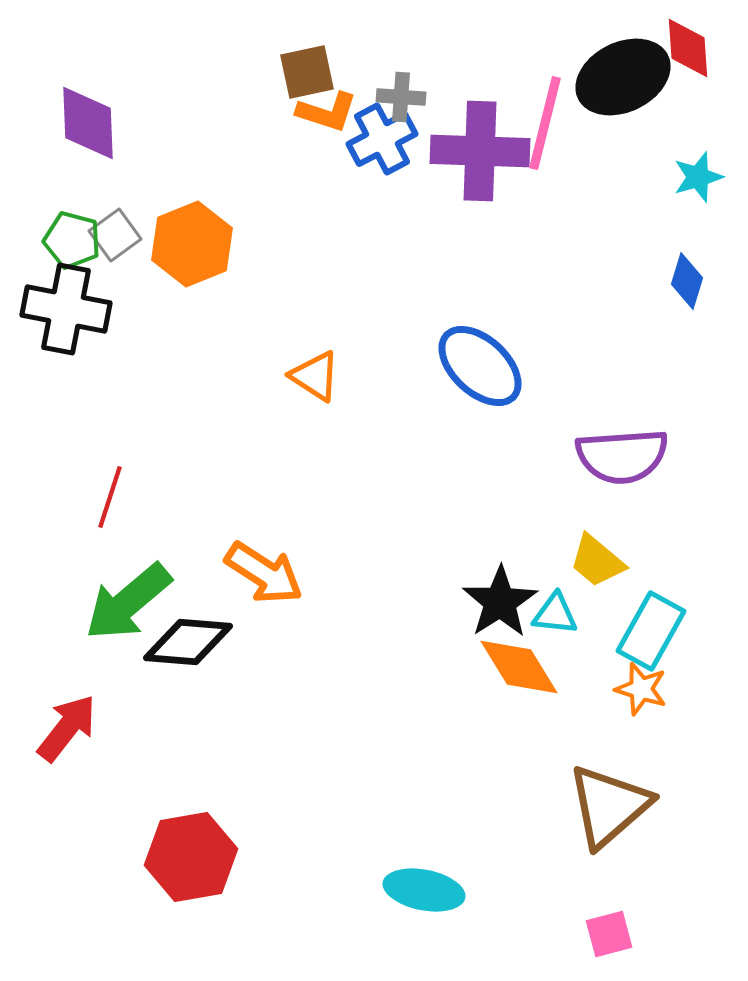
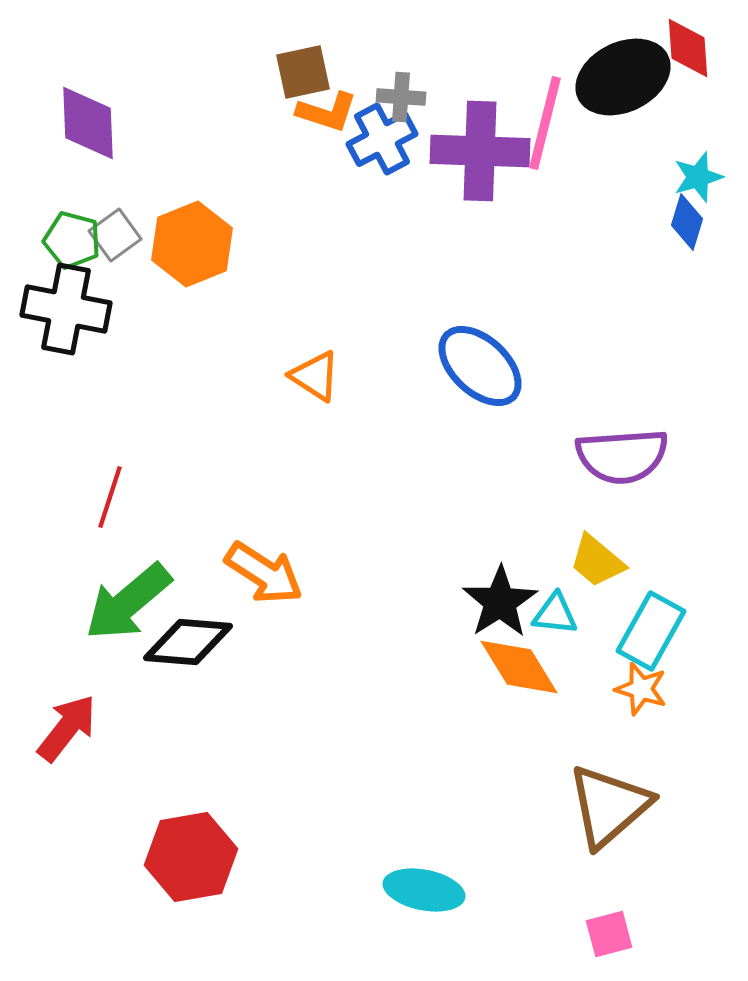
brown square: moved 4 px left
blue diamond: moved 59 px up
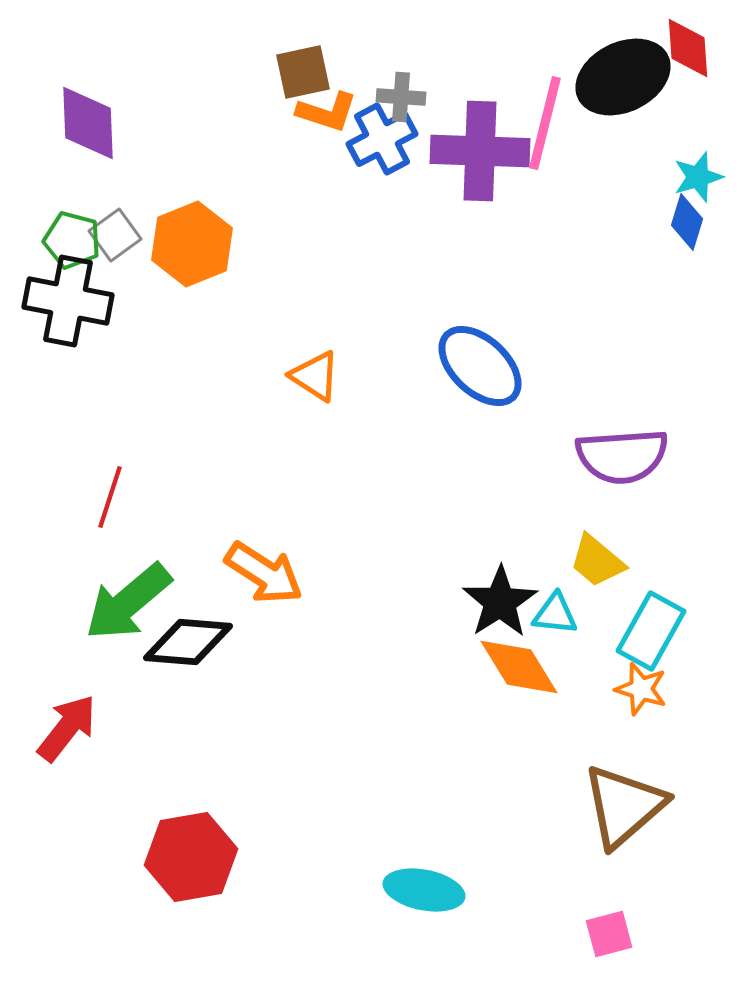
black cross: moved 2 px right, 8 px up
brown triangle: moved 15 px right
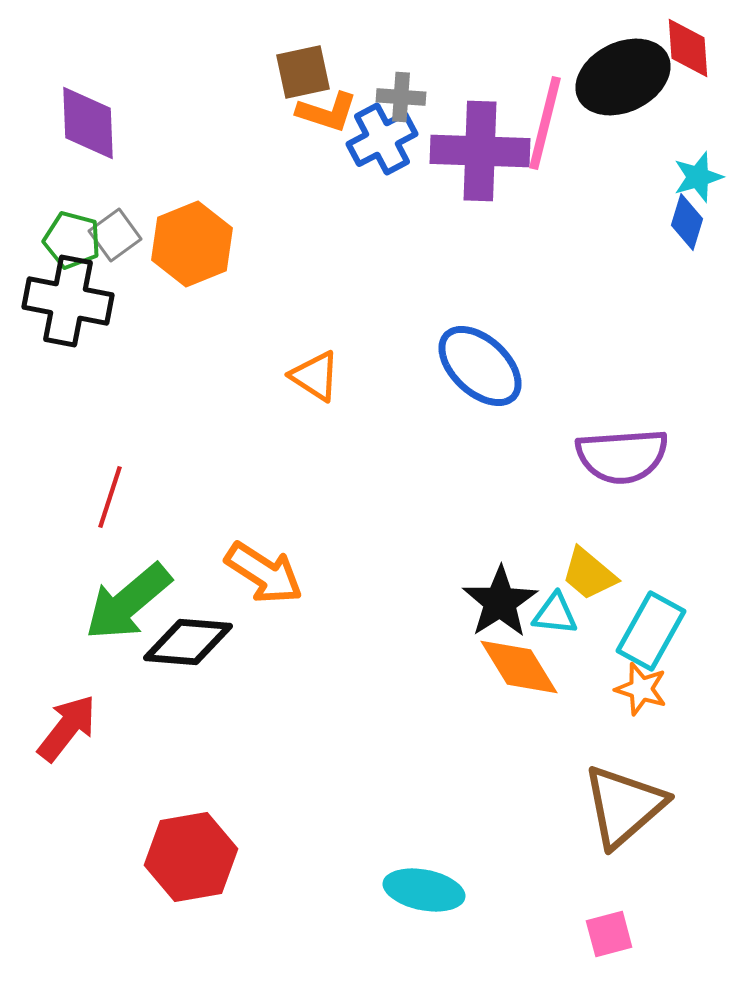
yellow trapezoid: moved 8 px left, 13 px down
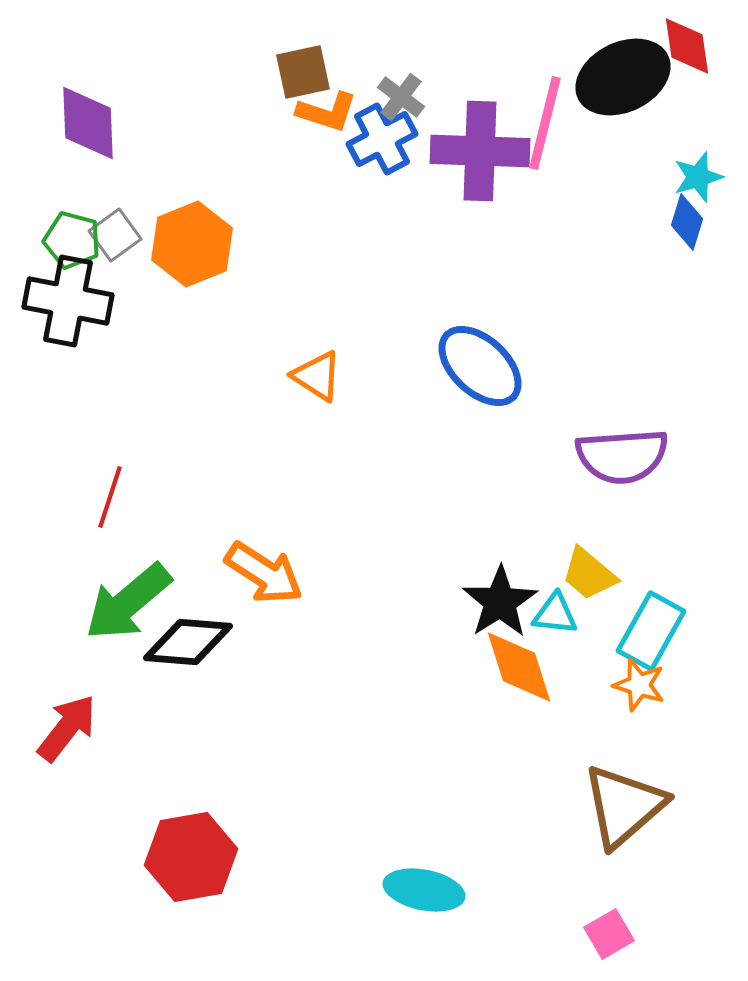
red diamond: moved 1 px left, 2 px up; rotated 4 degrees counterclockwise
gray cross: rotated 33 degrees clockwise
orange triangle: moved 2 px right
orange diamond: rotated 14 degrees clockwise
orange star: moved 2 px left, 4 px up
pink square: rotated 15 degrees counterclockwise
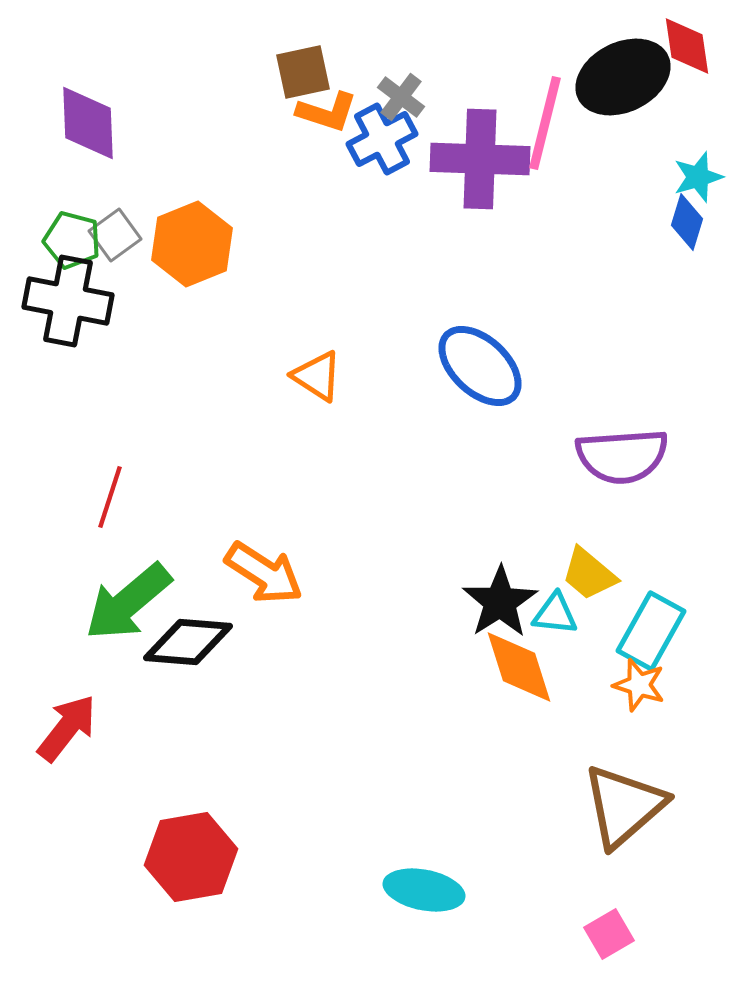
purple cross: moved 8 px down
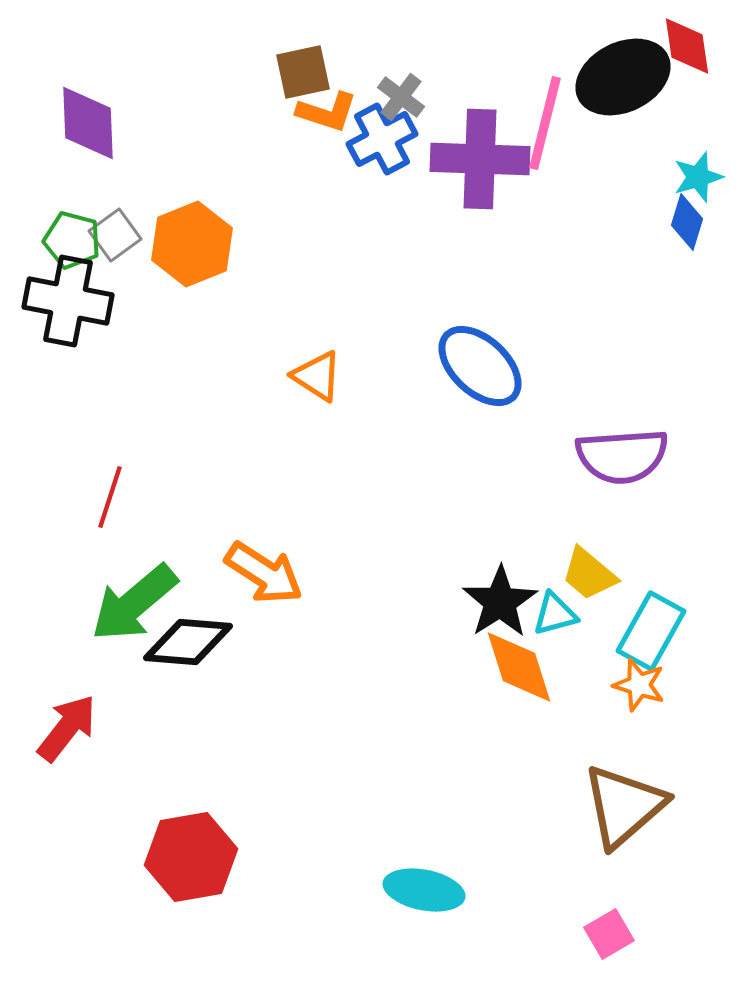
green arrow: moved 6 px right, 1 px down
cyan triangle: rotated 21 degrees counterclockwise
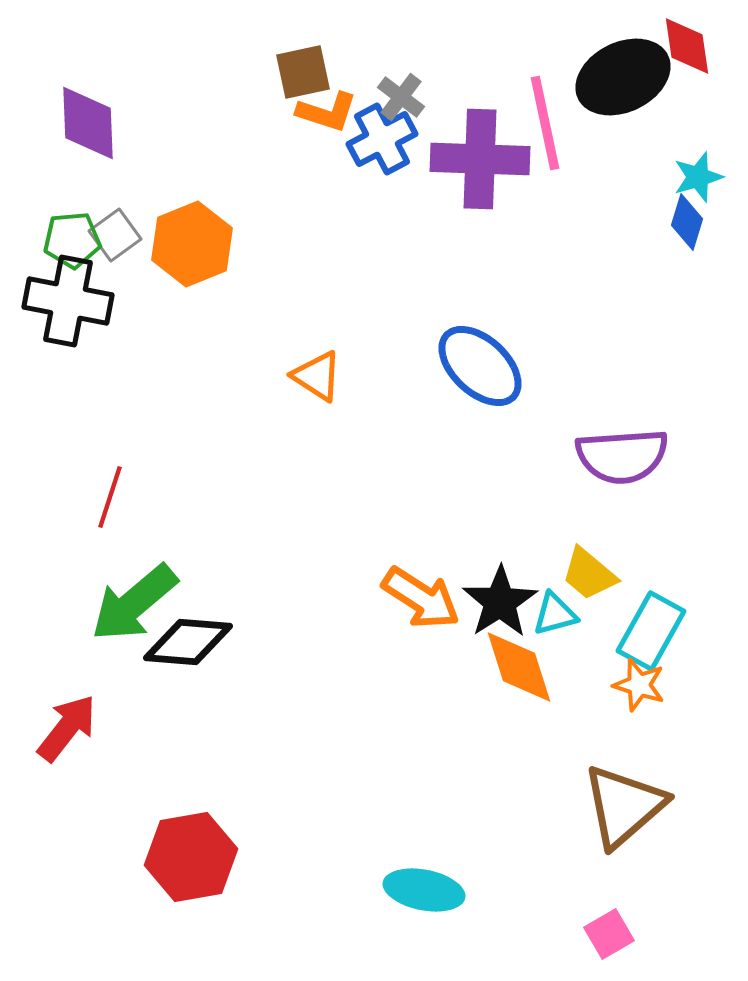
pink line: rotated 26 degrees counterclockwise
green pentagon: rotated 20 degrees counterclockwise
orange arrow: moved 157 px right, 25 px down
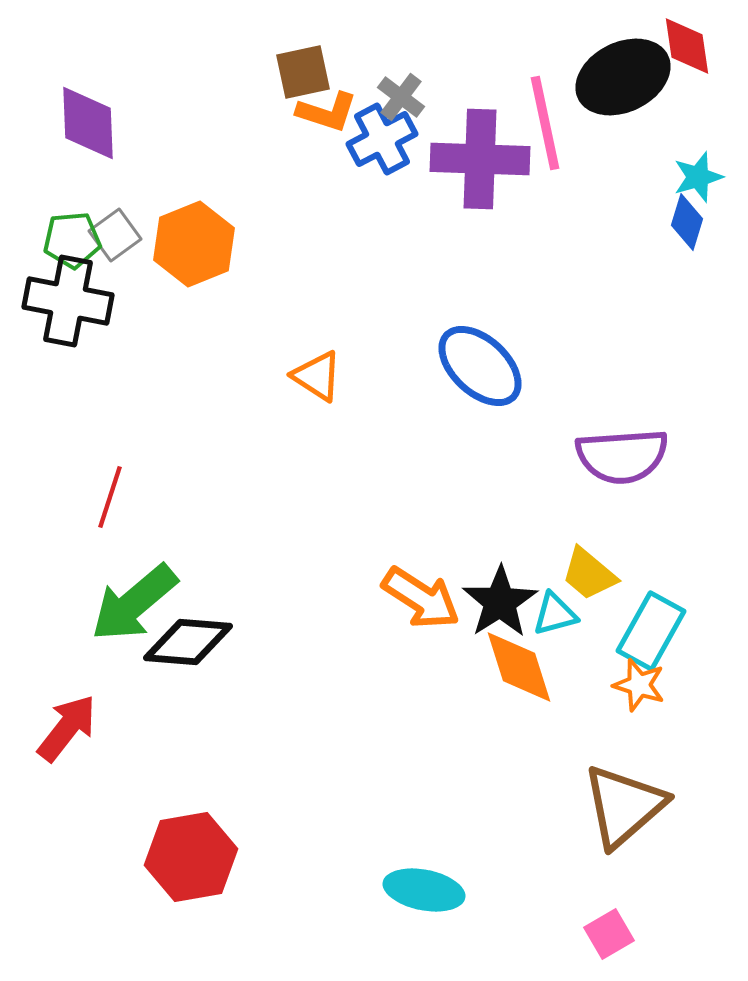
orange hexagon: moved 2 px right
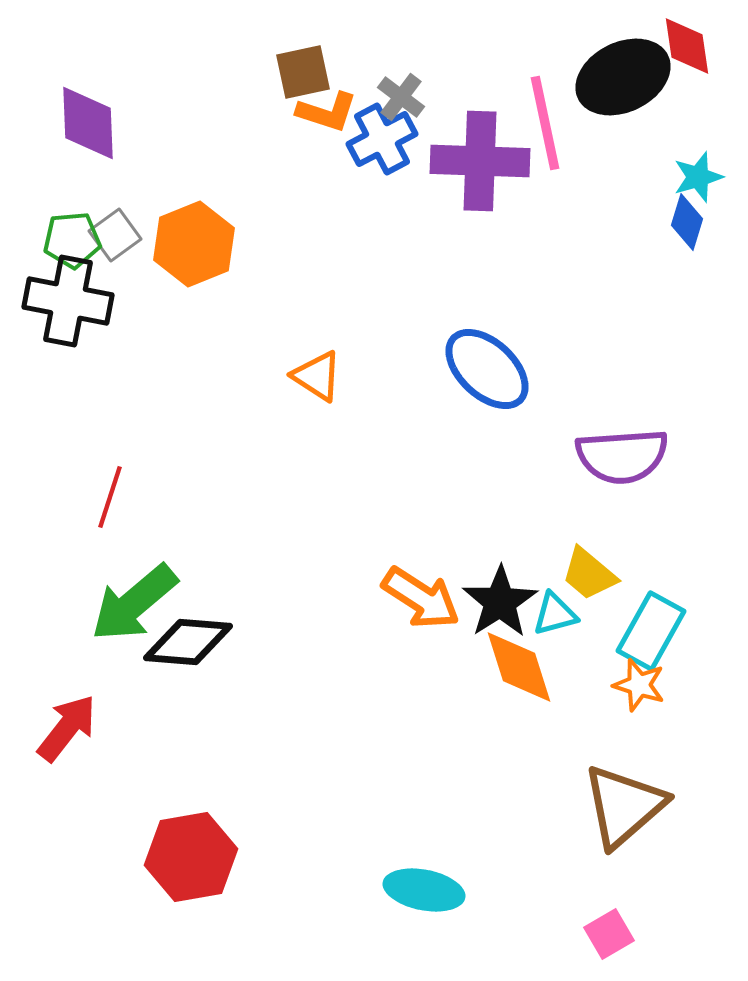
purple cross: moved 2 px down
blue ellipse: moved 7 px right, 3 px down
